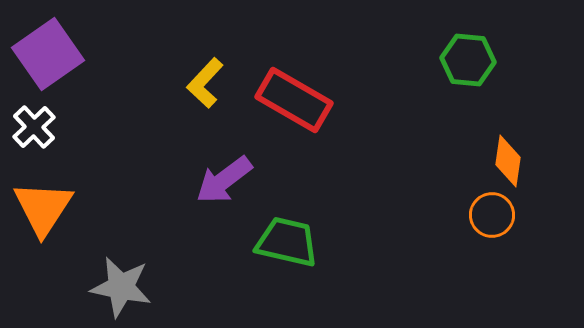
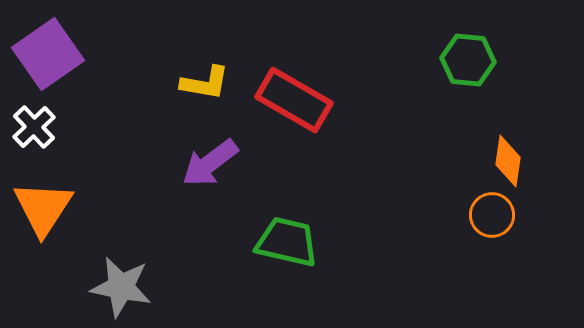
yellow L-shape: rotated 123 degrees counterclockwise
purple arrow: moved 14 px left, 17 px up
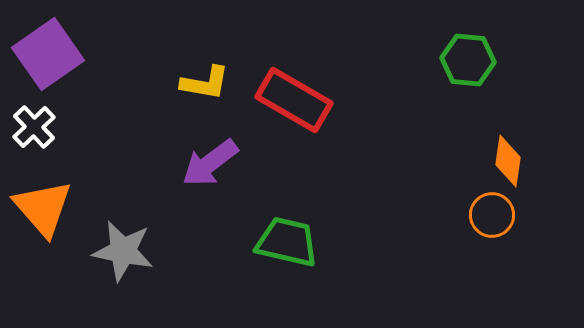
orange triangle: rotated 14 degrees counterclockwise
gray star: moved 2 px right, 36 px up
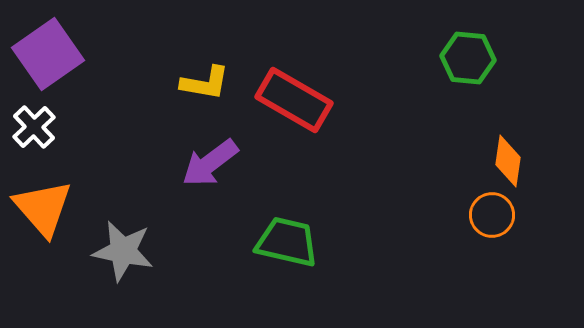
green hexagon: moved 2 px up
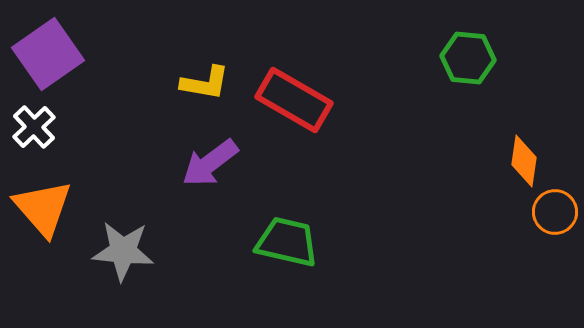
orange diamond: moved 16 px right
orange circle: moved 63 px right, 3 px up
gray star: rotated 6 degrees counterclockwise
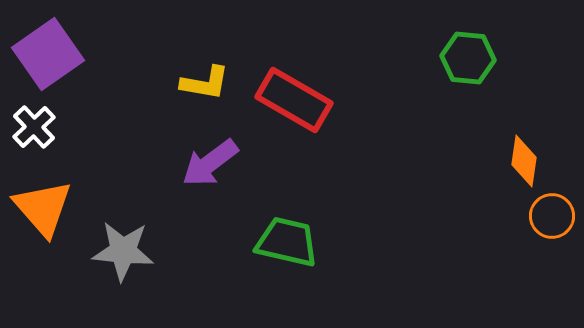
orange circle: moved 3 px left, 4 px down
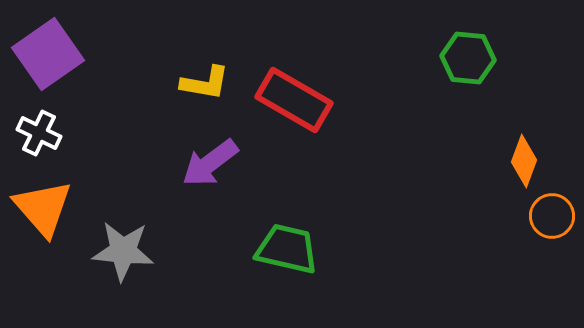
white cross: moved 5 px right, 6 px down; rotated 21 degrees counterclockwise
orange diamond: rotated 12 degrees clockwise
green trapezoid: moved 7 px down
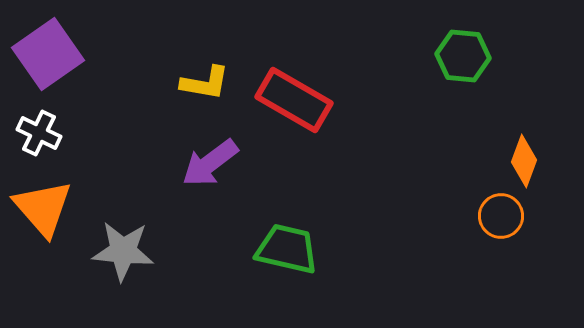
green hexagon: moved 5 px left, 2 px up
orange circle: moved 51 px left
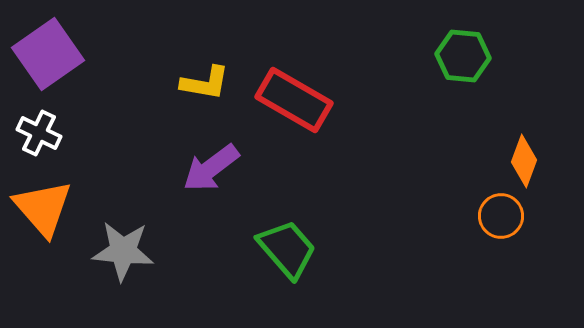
purple arrow: moved 1 px right, 5 px down
green trapezoid: rotated 36 degrees clockwise
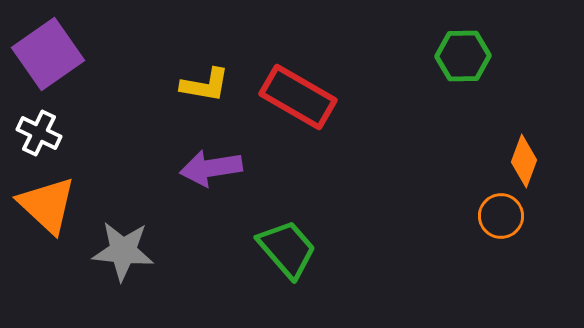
green hexagon: rotated 6 degrees counterclockwise
yellow L-shape: moved 2 px down
red rectangle: moved 4 px right, 3 px up
purple arrow: rotated 28 degrees clockwise
orange triangle: moved 4 px right, 3 px up; rotated 6 degrees counterclockwise
